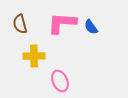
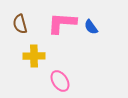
pink ellipse: rotated 10 degrees counterclockwise
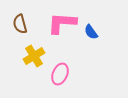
blue semicircle: moved 5 px down
yellow cross: rotated 30 degrees counterclockwise
pink ellipse: moved 7 px up; rotated 55 degrees clockwise
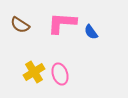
brown semicircle: moved 1 px down; rotated 42 degrees counterclockwise
yellow cross: moved 16 px down
pink ellipse: rotated 40 degrees counterclockwise
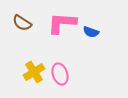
brown semicircle: moved 2 px right, 2 px up
blue semicircle: rotated 35 degrees counterclockwise
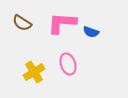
pink ellipse: moved 8 px right, 10 px up
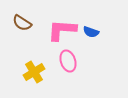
pink L-shape: moved 7 px down
pink ellipse: moved 3 px up
